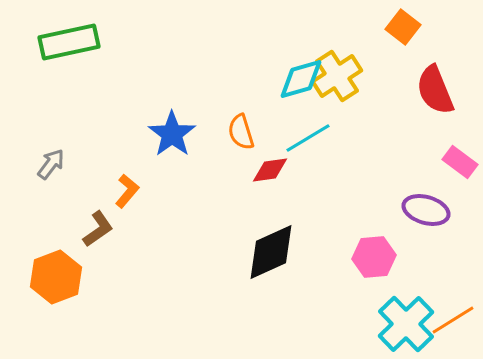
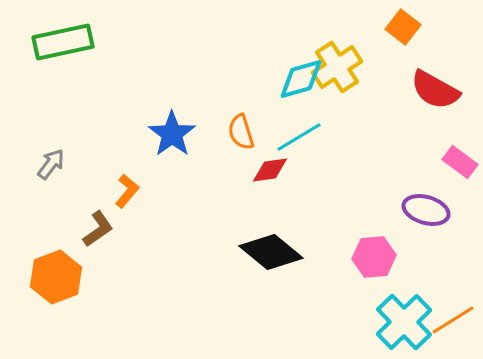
green rectangle: moved 6 px left
yellow cross: moved 9 px up
red semicircle: rotated 39 degrees counterclockwise
cyan line: moved 9 px left, 1 px up
black diamond: rotated 64 degrees clockwise
cyan cross: moved 2 px left, 2 px up
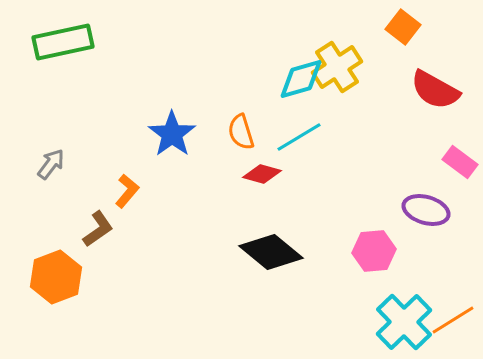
red diamond: moved 8 px left, 4 px down; rotated 24 degrees clockwise
pink hexagon: moved 6 px up
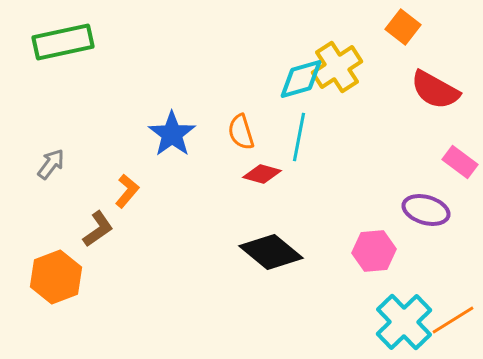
cyan line: rotated 48 degrees counterclockwise
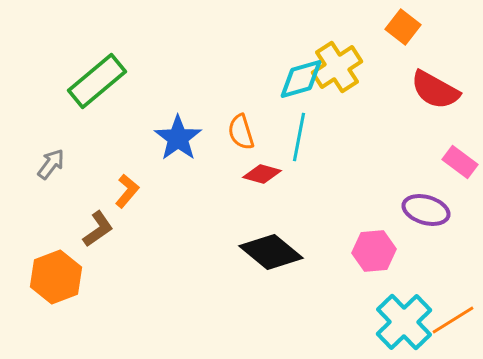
green rectangle: moved 34 px right, 39 px down; rotated 28 degrees counterclockwise
blue star: moved 6 px right, 4 px down
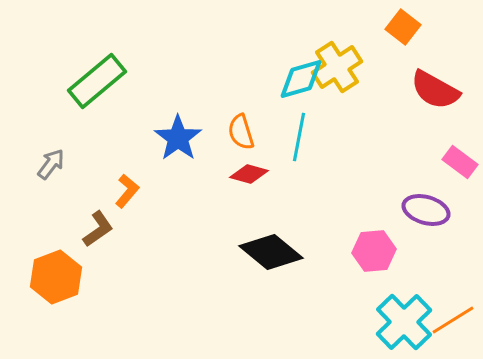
red diamond: moved 13 px left
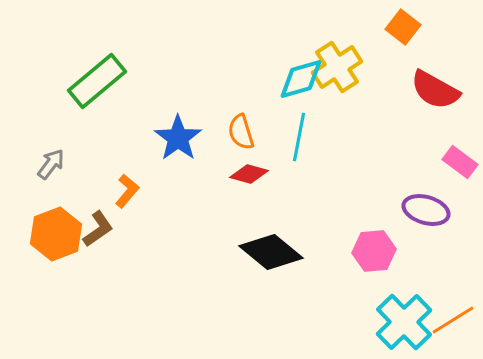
orange hexagon: moved 43 px up
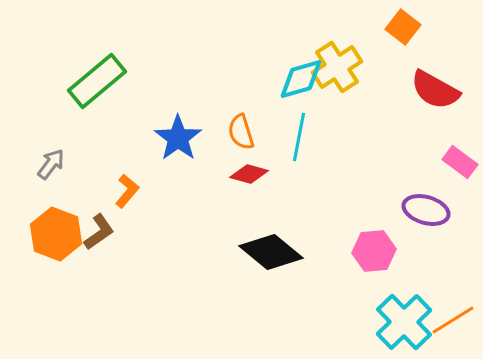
brown L-shape: moved 1 px right, 3 px down
orange hexagon: rotated 18 degrees counterclockwise
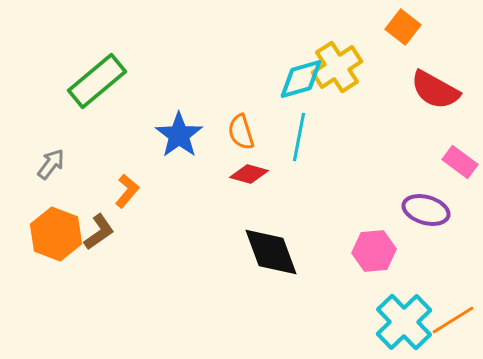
blue star: moved 1 px right, 3 px up
black diamond: rotated 30 degrees clockwise
